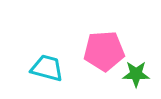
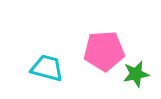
green star: rotated 12 degrees counterclockwise
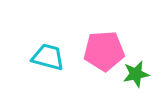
cyan trapezoid: moved 1 px right, 11 px up
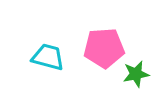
pink pentagon: moved 3 px up
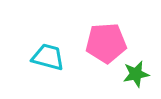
pink pentagon: moved 2 px right, 5 px up
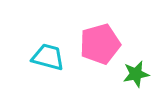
pink pentagon: moved 6 px left, 1 px down; rotated 12 degrees counterclockwise
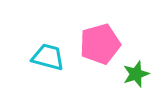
green star: rotated 8 degrees counterclockwise
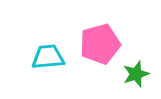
cyan trapezoid: rotated 20 degrees counterclockwise
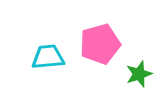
green star: moved 3 px right
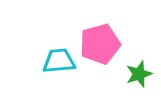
cyan trapezoid: moved 11 px right, 4 px down
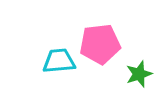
pink pentagon: rotated 9 degrees clockwise
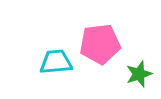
cyan trapezoid: moved 3 px left, 1 px down
